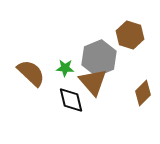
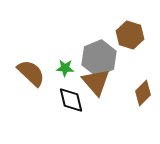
brown triangle: moved 3 px right
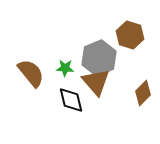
brown semicircle: rotated 8 degrees clockwise
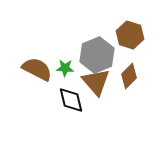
gray hexagon: moved 2 px left, 3 px up
brown semicircle: moved 6 px right, 4 px up; rotated 24 degrees counterclockwise
brown diamond: moved 14 px left, 17 px up
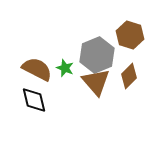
green star: rotated 18 degrees clockwise
black diamond: moved 37 px left
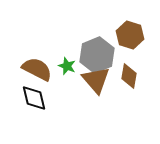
green star: moved 2 px right, 2 px up
brown diamond: rotated 35 degrees counterclockwise
brown triangle: moved 2 px up
black diamond: moved 2 px up
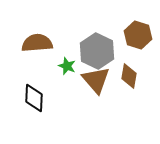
brown hexagon: moved 8 px right
gray hexagon: moved 4 px up; rotated 12 degrees counterclockwise
brown semicircle: moved 26 px up; rotated 32 degrees counterclockwise
black diamond: rotated 16 degrees clockwise
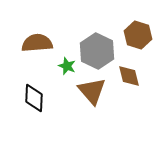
brown diamond: rotated 25 degrees counterclockwise
brown triangle: moved 4 px left, 11 px down
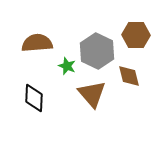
brown hexagon: moved 2 px left; rotated 16 degrees counterclockwise
brown triangle: moved 3 px down
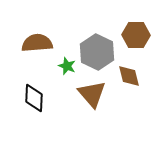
gray hexagon: moved 1 px down
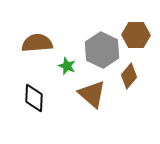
gray hexagon: moved 5 px right, 2 px up
brown diamond: rotated 55 degrees clockwise
brown triangle: rotated 8 degrees counterclockwise
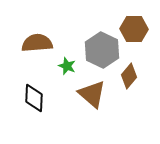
brown hexagon: moved 2 px left, 6 px up
